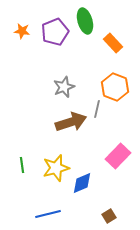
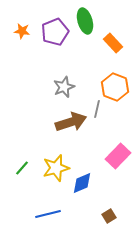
green line: moved 3 px down; rotated 49 degrees clockwise
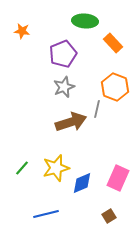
green ellipse: rotated 70 degrees counterclockwise
purple pentagon: moved 8 px right, 22 px down
pink rectangle: moved 22 px down; rotated 20 degrees counterclockwise
blue line: moved 2 px left
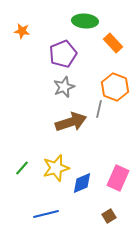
gray line: moved 2 px right
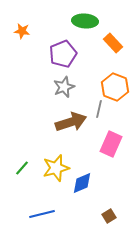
pink rectangle: moved 7 px left, 34 px up
blue line: moved 4 px left
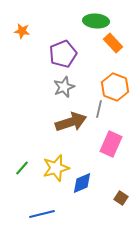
green ellipse: moved 11 px right
brown square: moved 12 px right, 18 px up; rotated 24 degrees counterclockwise
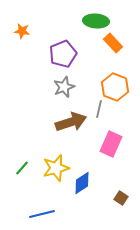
blue diamond: rotated 10 degrees counterclockwise
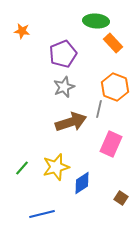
yellow star: moved 1 px up
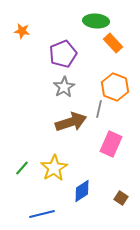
gray star: rotated 10 degrees counterclockwise
yellow star: moved 2 px left, 1 px down; rotated 16 degrees counterclockwise
blue diamond: moved 8 px down
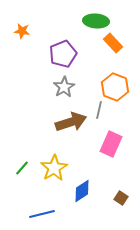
gray line: moved 1 px down
